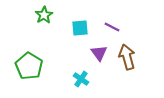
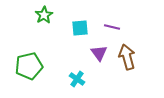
purple line: rotated 14 degrees counterclockwise
green pentagon: rotated 28 degrees clockwise
cyan cross: moved 4 px left
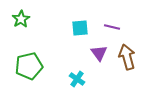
green star: moved 23 px left, 4 px down
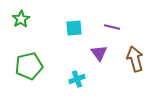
cyan square: moved 6 px left
brown arrow: moved 8 px right, 2 px down
cyan cross: rotated 35 degrees clockwise
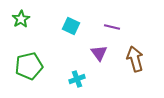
cyan square: moved 3 px left, 2 px up; rotated 30 degrees clockwise
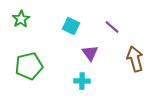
purple line: rotated 28 degrees clockwise
purple triangle: moved 9 px left
cyan cross: moved 5 px right, 2 px down; rotated 21 degrees clockwise
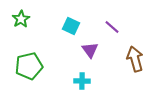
purple triangle: moved 3 px up
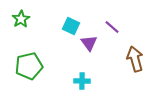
purple triangle: moved 1 px left, 7 px up
